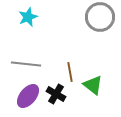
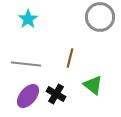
cyan star: moved 2 px down; rotated 12 degrees counterclockwise
brown line: moved 14 px up; rotated 24 degrees clockwise
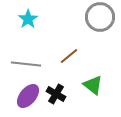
brown line: moved 1 px left, 2 px up; rotated 36 degrees clockwise
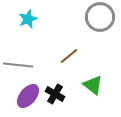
cyan star: rotated 12 degrees clockwise
gray line: moved 8 px left, 1 px down
black cross: moved 1 px left
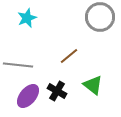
cyan star: moved 1 px left, 1 px up
black cross: moved 2 px right, 3 px up
